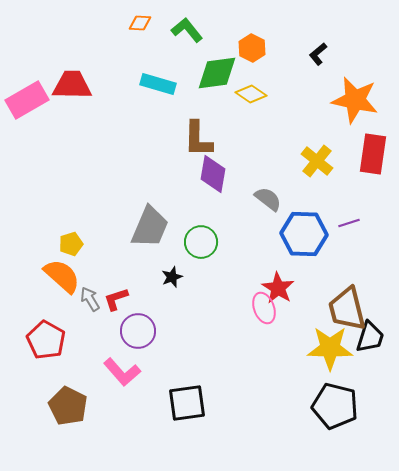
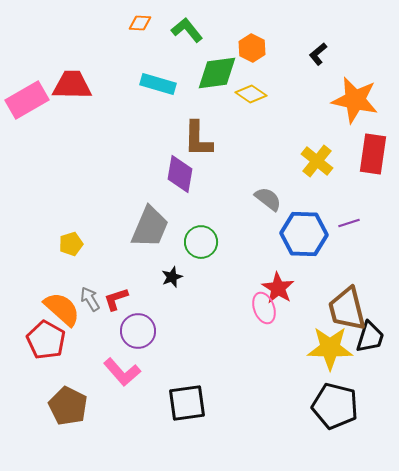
purple diamond: moved 33 px left
orange semicircle: moved 33 px down
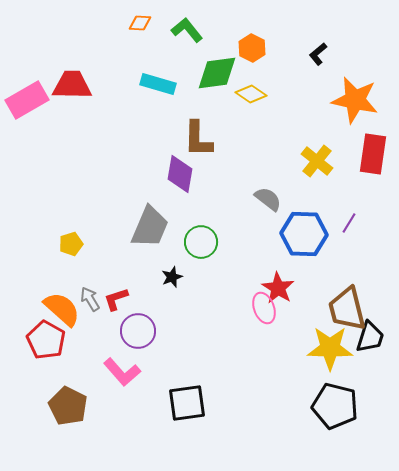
purple line: rotated 40 degrees counterclockwise
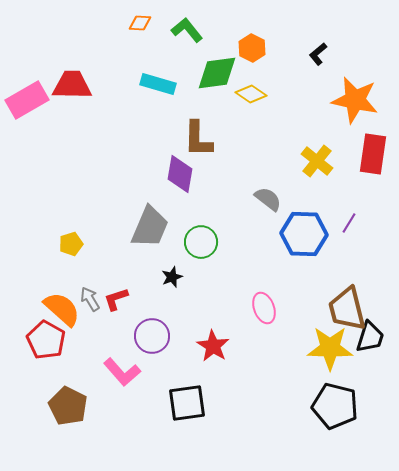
red star: moved 65 px left, 58 px down
purple circle: moved 14 px right, 5 px down
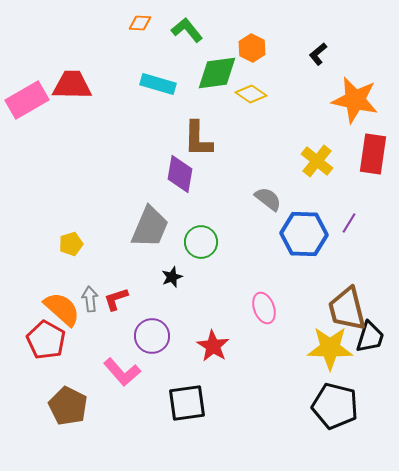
gray arrow: rotated 25 degrees clockwise
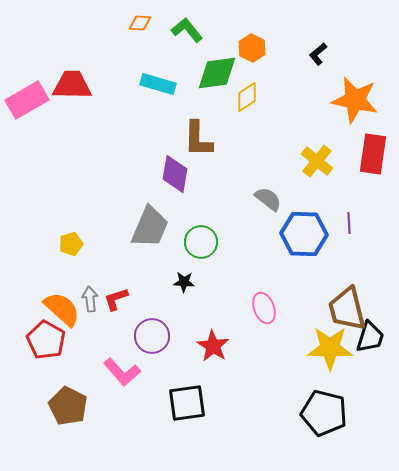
yellow diamond: moved 4 px left, 3 px down; rotated 68 degrees counterclockwise
purple diamond: moved 5 px left
purple line: rotated 35 degrees counterclockwise
black star: moved 12 px right, 5 px down; rotated 25 degrees clockwise
black pentagon: moved 11 px left, 7 px down
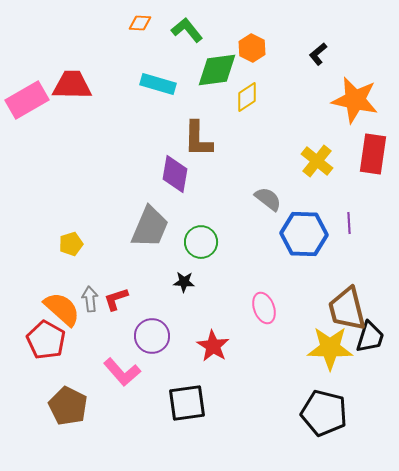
green diamond: moved 3 px up
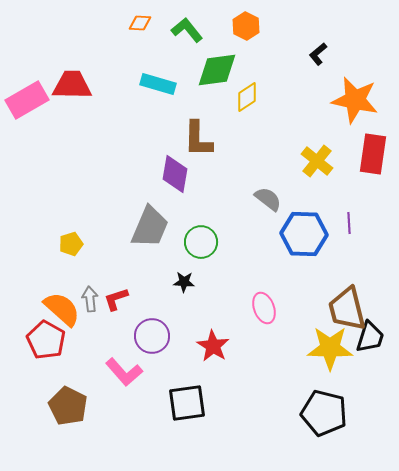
orange hexagon: moved 6 px left, 22 px up
pink L-shape: moved 2 px right
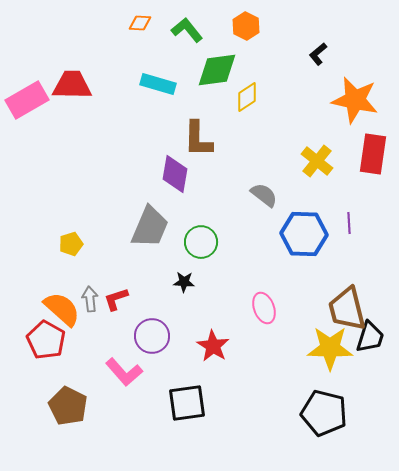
gray semicircle: moved 4 px left, 4 px up
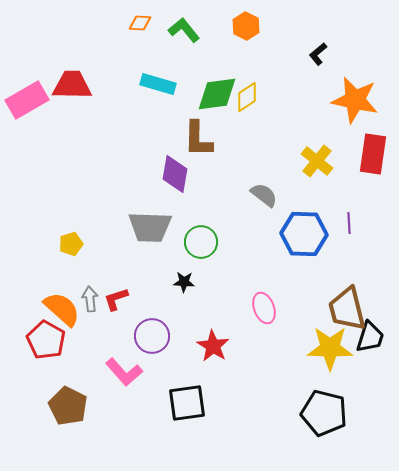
green L-shape: moved 3 px left
green diamond: moved 24 px down
gray trapezoid: rotated 69 degrees clockwise
